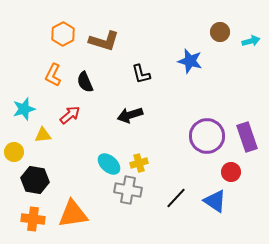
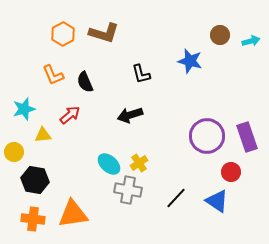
brown circle: moved 3 px down
brown L-shape: moved 8 px up
orange L-shape: rotated 50 degrees counterclockwise
yellow cross: rotated 18 degrees counterclockwise
blue triangle: moved 2 px right
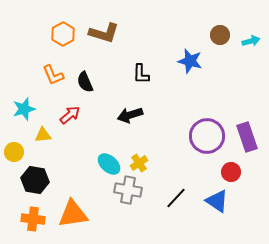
black L-shape: rotated 15 degrees clockwise
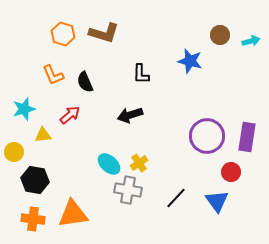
orange hexagon: rotated 15 degrees counterclockwise
purple rectangle: rotated 28 degrees clockwise
blue triangle: rotated 20 degrees clockwise
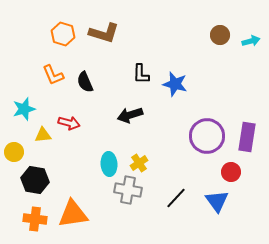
blue star: moved 15 px left, 23 px down
red arrow: moved 1 px left, 8 px down; rotated 55 degrees clockwise
cyan ellipse: rotated 45 degrees clockwise
orange cross: moved 2 px right
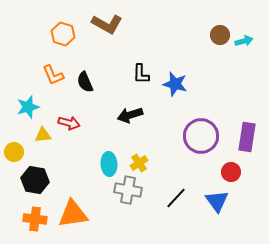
brown L-shape: moved 3 px right, 9 px up; rotated 12 degrees clockwise
cyan arrow: moved 7 px left
cyan star: moved 4 px right, 2 px up
purple circle: moved 6 px left
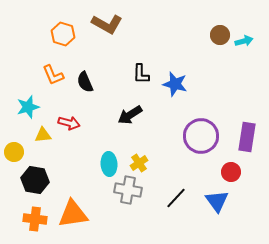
black arrow: rotated 15 degrees counterclockwise
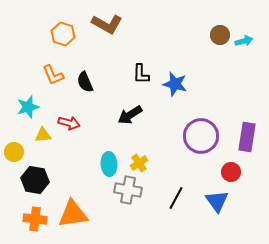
black line: rotated 15 degrees counterclockwise
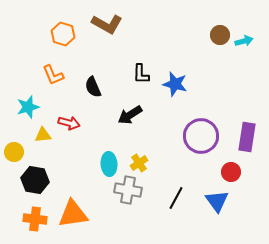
black semicircle: moved 8 px right, 5 px down
